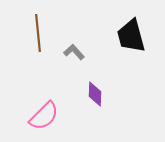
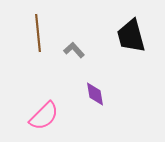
gray L-shape: moved 2 px up
purple diamond: rotated 10 degrees counterclockwise
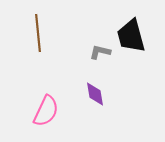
gray L-shape: moved 26 px right, 2 px down; rotated 35 degrees counterclockwise
pink semicircle: moved 2 px right, 5 px up; rotated 20 degrees counterclockwise
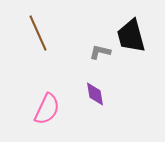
brown line: rotated 18 degrees counterclockwise
pink semicircle: moved 1 px right, 2 px up
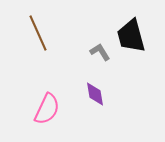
gray L-shape: rotated 45 degrees clockwise
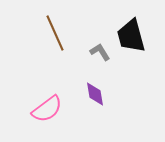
brown line: moved 17 px right
pink semicircle: rotated 28 degrees clockwise
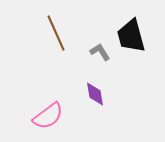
brown line: moved 1 px right
pink semicircle: moved 1 px right, 7 px down
